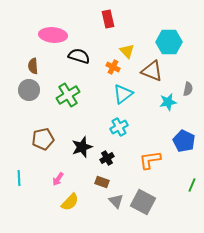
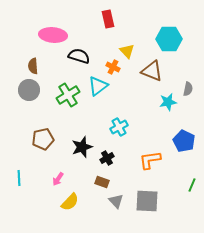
cyan hexagon: moved 3 px up
cyan triangle: moved 25 px left, 8 px up
gray square: moved 4 px right, 1 px up; rotated 25 degrees counterclockwise
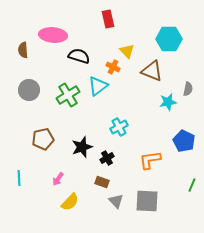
brown semicircle: moved 10 px left, 16 px up
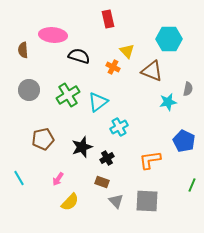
cyan triangle: moved 16 px down
cyan line: rotated 28 degrees counterclockwise
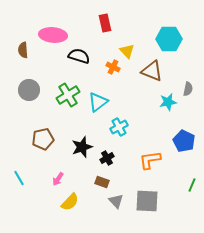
red rectangle: moved 3 px left, 4 px down
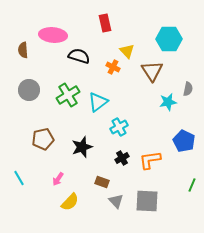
brown triangle: rotated 35 degrees clockwise
black cross: moved 15 px right
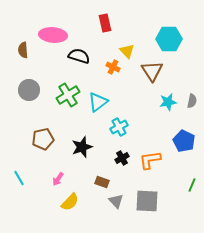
gray semicircle: moved 4 px right, 12 px down
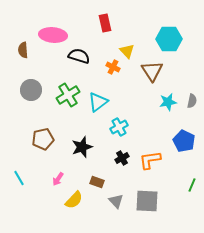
gray circle: moved 2 px right
brown rectangle: moved 5 px left
yellow semicircle: moved 4 px right, 2 px up
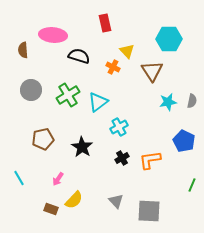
black star: rotated 20 degrees counterclockwise
brown rectangle: moved 46 px left, 27 px down
gray square: moved 2 px right, 10 px down
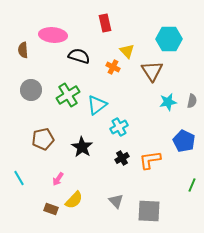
cyan triangle: moved 1 px left, 3 px down
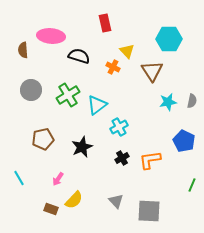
pink ellipse: moved 2 px left, 1 px down
black star: rotated 15 degrees clockwise
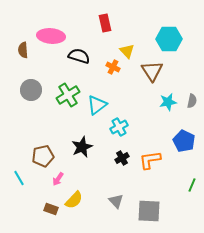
brown pentagon: moved 17 px down
